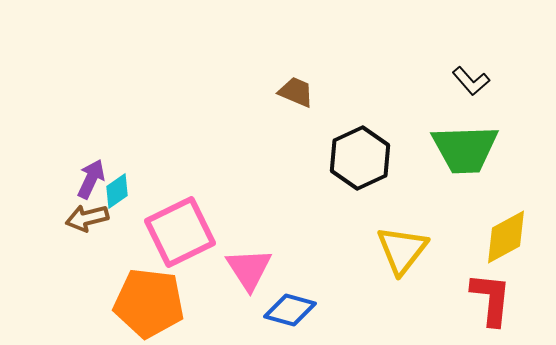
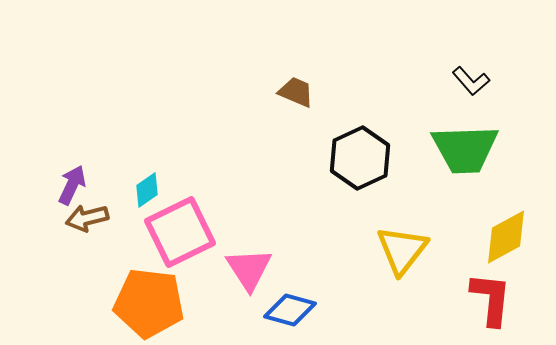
purple arrow: moved 19 px left, 6 px down
cyan diamond: moved 30 px right, 1 px up
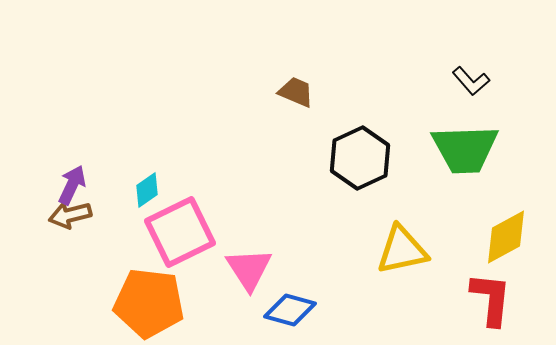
brown arrow: moved 17 px left, 3 px up
yellow triangle: rotated 40 degrees clockwise
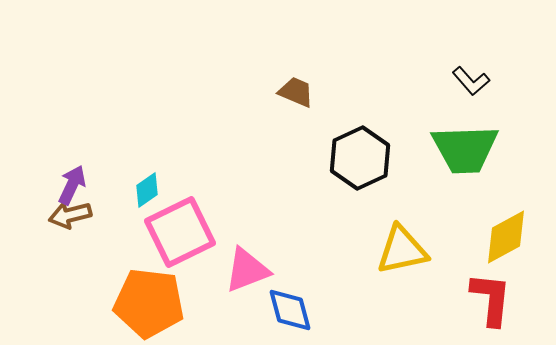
pink triangle: moved 2 px left, 1 px down; rotated 42 degrees clockwise
blue diamond: rotated 60 degrees clockwise
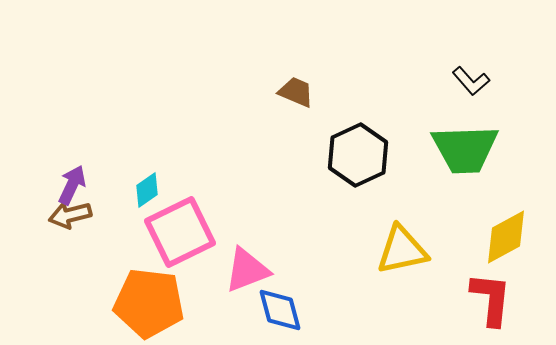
black hexagon: moved 2 px left, 3 px up
blue diamond: moved 10 px left
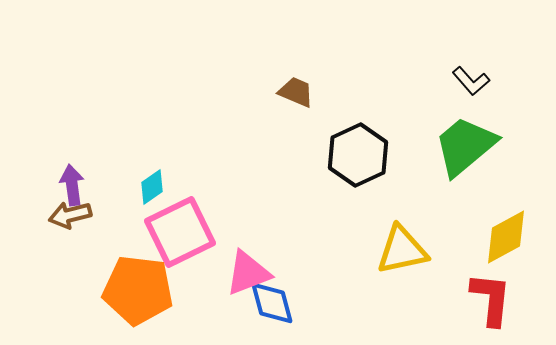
green trapezoid: moved 3 px up; rotated 142 degrees clockwise
purple arrow: rotated 33 degrees counterclockwise
cyan diamond: moved 5 px right, 3 px up
pink triangle: moved 1 px right, 3 px down
orange pentagon: moved 11 px left, 13 px up
blue diamond: moved 8 px left, 7 px up
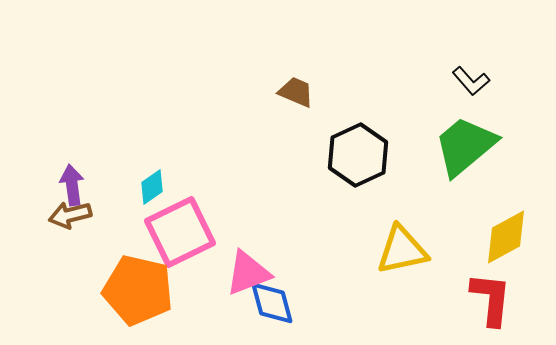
orange pentagon: rotated 6 degrees clockwise
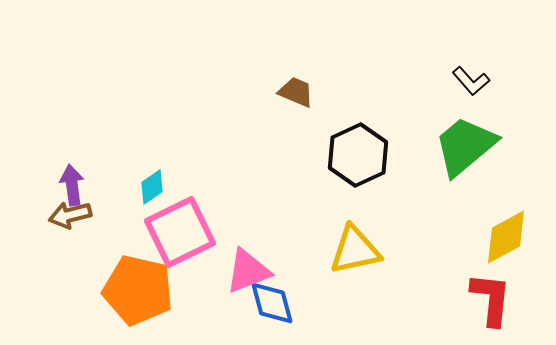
yellow triangle: moved 47 px left
pink triangle: moved 2 px up
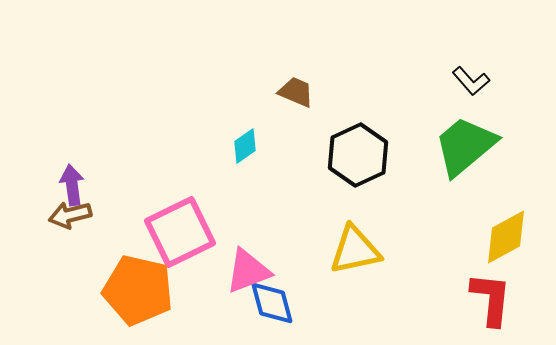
cyan diamond: moved 93 px right, 41 px up
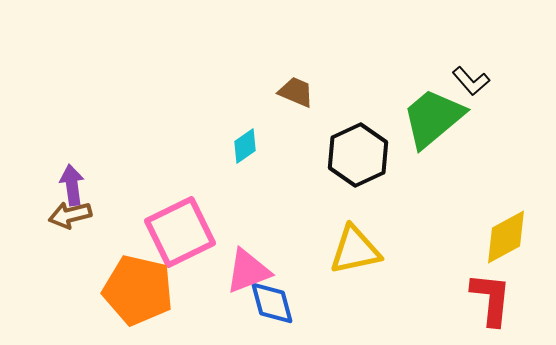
green trapezoid: moved 32 px left, 28 px up
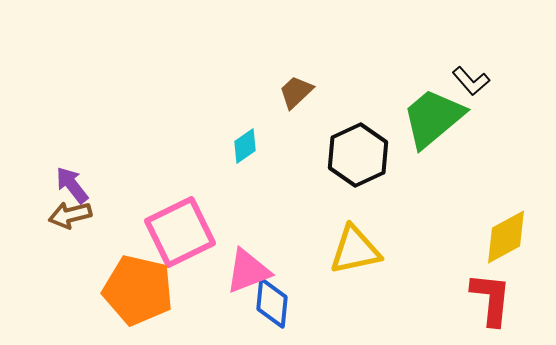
brown trapezoid: rotated 66 degrees counterclockwise
purple arrow: rotated 30 degrees counterclockwise
blue diamond: rotated 21 degrees clockwise
